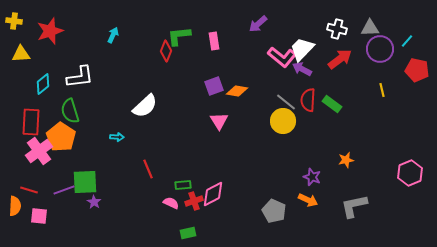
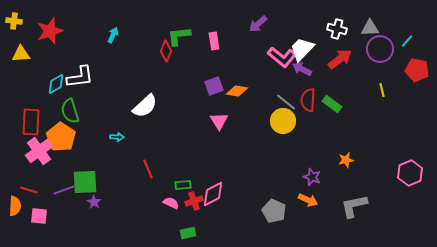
cyan diamond at (43, 84): moved 13 px right; rotated 10 degrees clockwise
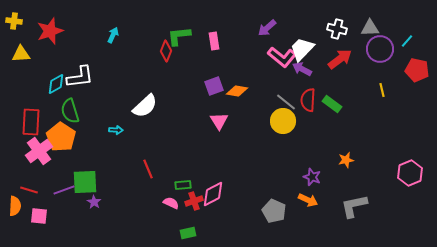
purple arrow at (258, 24): moved 9 px right, 4 px down
cyan arrow at (117, 137): moved 1 px left, 7 px up
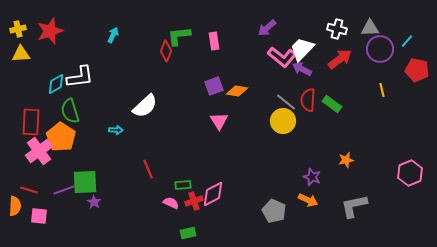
yellow cross at (14, 21): moved 4 px right, 8 px down; rotated 21 degrees counterclockwise
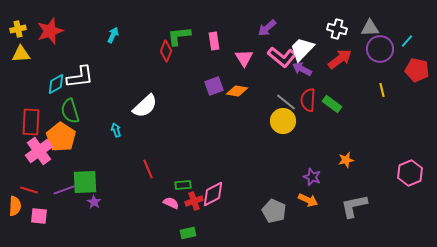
pink triangle at (219, 121): moved 25 px right, 63 px up
cyan arrow at (116, 130): rotated 112 degrees counterclockwise
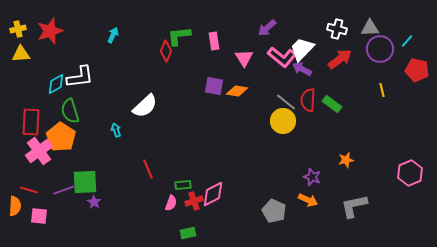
purple square at (214, 86): rotated 30 degrees clockwise
pink semicircle at (171, 203): rotated 84 degrees clockwise
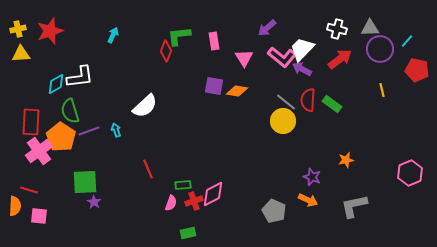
purple line at (64, 190): moved 25 px right, 59 px up
